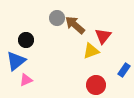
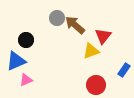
blue triangle: rotated 15 degrees clockwise
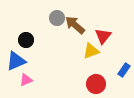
red circle: moved 1 px up
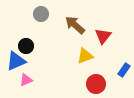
gray circle: moved 16 px left, 4 px up
black circle: moved 6 px down
yellow triangle: moved 6 px left, 5 px down
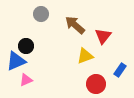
blue rectangle: moved 4 px left
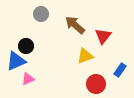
pink triangle: moved 2 px right, 1 px up
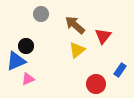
yellow triangle: moved 8 px left, 6 px up; rotated 18 degrees counterclockwise
